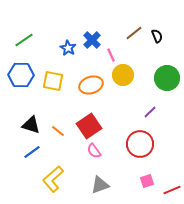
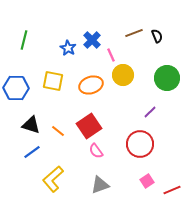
brown line: rotated 18 degrees clockwise
green line: rotated 42 degrees counterclockwise
blue hexagon: moved 5 px left, 13 px down
pink semicircle: moved 2 px right
pink square: rotated 16 degrees counterclockwise
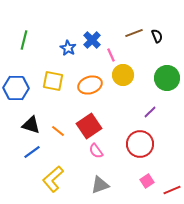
orange ellipse: moved 1 px left
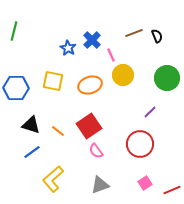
green line: moved 10 px left, 9 px up
pink square: moved 2 px left, 2 px down
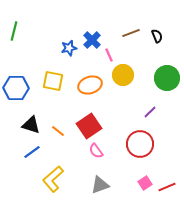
brown line: moved 3 px left
blue star: moved 1 px right; rotated 28 degrees clockwise
pink line: moved 2 px left
red line: moved 5 px left, 3 px up
